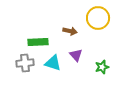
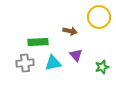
yellow circle: moved 1 px right, 1 px up
cyan triangle: rotated 30 degrees counterclockwise
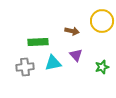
yellow circle: moved 3 px right, 4 px down
brown arrow: moved 2 px right
gray cross: moved 4 px down
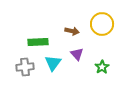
yellow circle: moved 3 px down
purple triangle: moved 1 px right, 1 px up
cyan triangle: rotated 42 degrees counterclockwise
green star: rotated 16 degrees counterclockwise
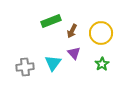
yellow circle: moved 1 px left, 9 px down
brown arrow: rotated 104 degrees clockwise
green rectangle: moved 13 px right, 21 px up; rotated 18 degrees counterclockwise
purple triangle: moved 3 px left, 1 px up
green star: moved 3 px up
